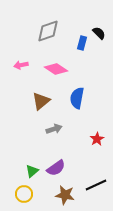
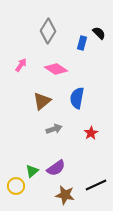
gray diamond: rotated 40 degrees counterclockwise
pink arrow: rotated 136 degrees clockwise
brown triangle: moved 1 px right
red star: moved 6 px left, 6 px up
yellow circle: moved 8 px left, 8 px up
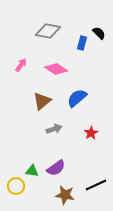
gray diamond: rotated 70 degrees clockwise
blue semicircle: rotated 40 degrees clockwise
green triangle: rotated 48 degrees clockwise
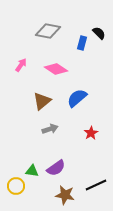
gray arrow: moved 4 px left
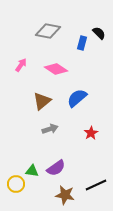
yellow circle: moved 2 px up
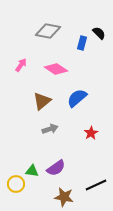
brown star: moved 1 px left, 2 px down
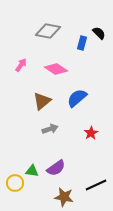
yellow circle: moved 1 px left, 1 px up
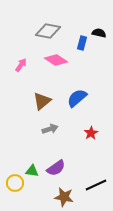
black semicircle: rotated 32 degrees counterclockwise
pink diamond: moved 9 px up
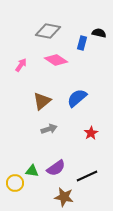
gray arrow: moved 1 px left
black line: moved 9 px left, 9 px up
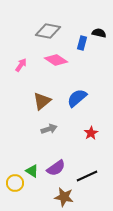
green triangle: rotated 24 degrees clockwise
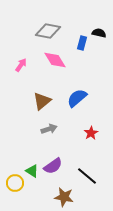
pink diamond: moved 1 px left; rotated 25 degrees clockwise
purple semicircle: moved 3 px left, 2 px up
black line: rotated 65 degrees clockwise
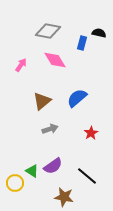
gray arrow: moved 1 px right
